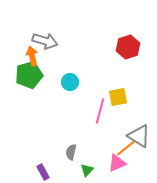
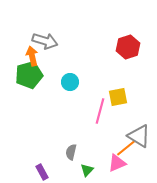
purple rectangle: moved 1 px left
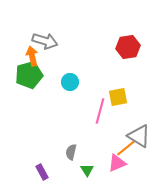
red hexagon: rotated 10 degrees clockwise
green triangle: rotated 16 degrees counterclockwise
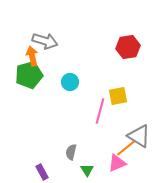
yellow square: moved 1 px up
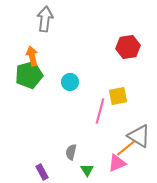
gray arrow: moved 22 px up; rotated 100 degrees counterclockwise
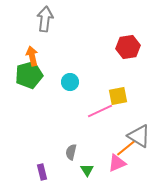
pink line: rotated 50 degrees clockwise
purple rectangle: rotated 14 degrees clockwise
